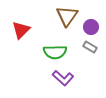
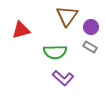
red triangle: rotated 30 degrees clockwise
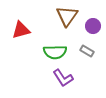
purple circle: moved 2 px right, 1 px up
gray rectangle: moved 3 px left, 4 px down
purple L-shape: rotated 15 degrees clockwise
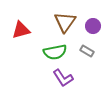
brown triangle: moved 2 px left, 6 px down
green semicircle: rotated 10 degrees counterclockwise
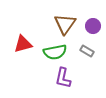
brown triangle: moved 2 px down
red triangle: moved 2 px right, 14 px down
purple L-shape: rotated 45 degrees clockwise
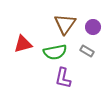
purple circle: moved 1 px down
